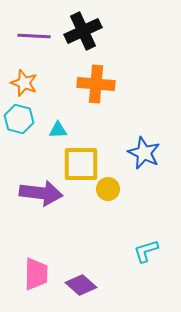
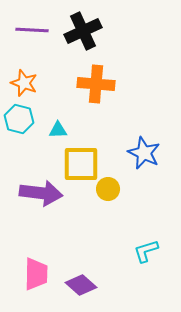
purple line: moved 2 px left, 6 px up
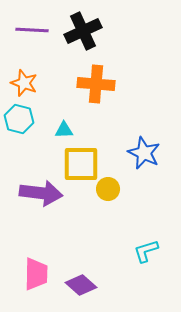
cyan triangle: moved 6 px right
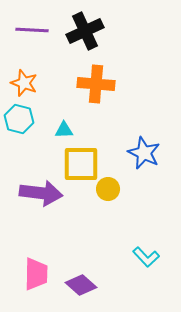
black cross: moved 2 px right
cyan L-shape: moved 6 px down; rotated 116 degrees counterclockwise
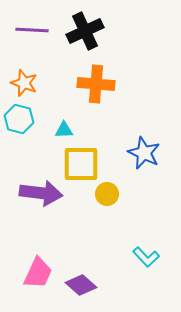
yellow circle: moved 1 px left, 5 px down
pink trapezoid: moved 2 px right, 1 px up; rotated 24 degrees clockwise
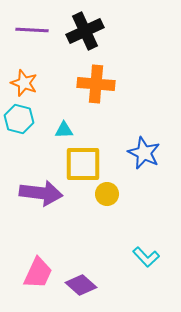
yellow square: moved 2 px right
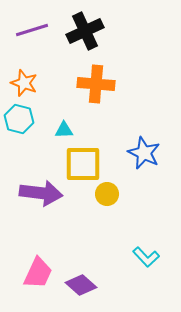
purple line: rotated 20 degrees counterclockwise
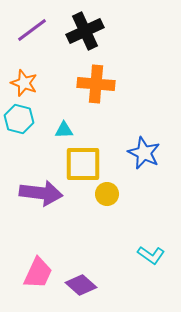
purple line: rotated 20 degrees counterclockwise
cyan L-shape: moved 5 px right, 2 px up; rotated 12 degrees counterclockwise
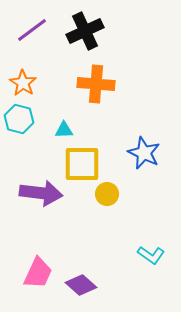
orange star: moved 1 px left; rotated 12 degrees clockwise
yellow square: moved 1 px left
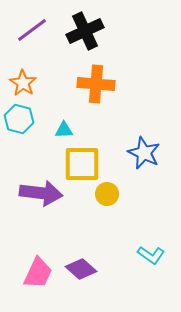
purple diamond: moved 16 px up
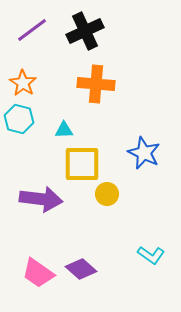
purple arrow: moved 6 px down
pink trapezoid: rotated 100 degrees clockwise
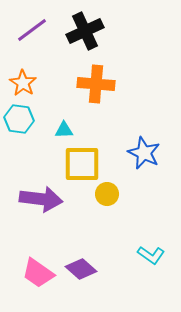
cyan hexagon: rotated 8 degrees counterclockwise
